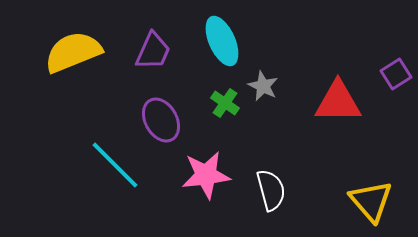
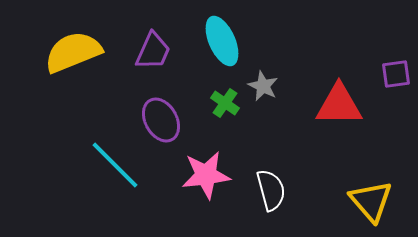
purple square: rotated 24 degrees clockwise
red triangle: moved 1 px right, 3 px down
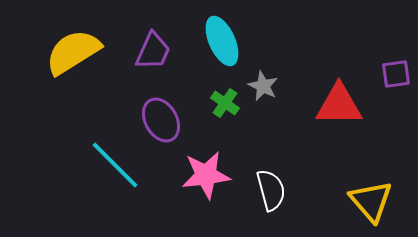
yellow semicircle: rotated 10 degrees counterclockwise
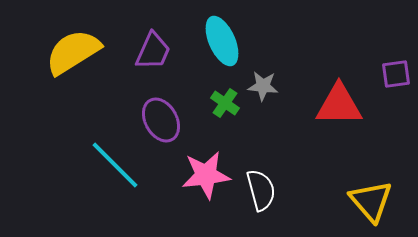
gray star: rotated 20 degrees counterclockwise
white semicircle: moved 10 px left
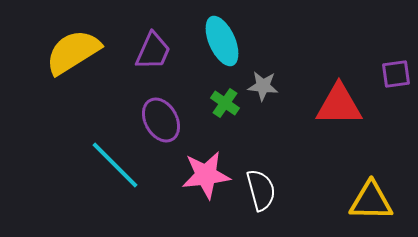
yellow triangle: rotated 48 degrees counterclockwise
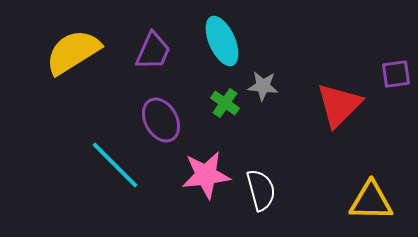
red triangle: rotated 45 degrees counterclockwise
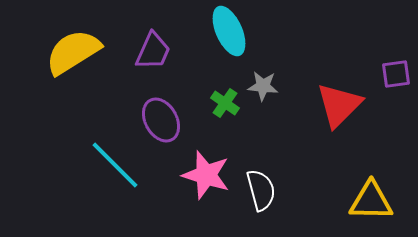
cyan ellipse: moved 7 px right, 10 px up
pink star: rotated 24 degrees clockwise
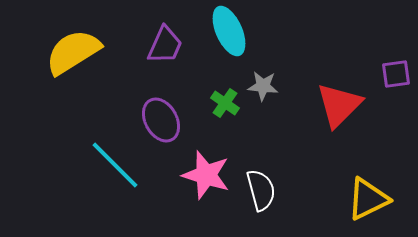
purple trapezoid: moved 12 px right, 6 px up
yellow triangle: moved 3 px left, 2 px up; rotated 27 degrees counterclockwise
